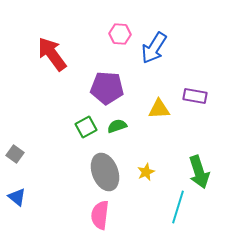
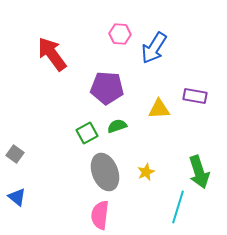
green square: moved 1 px right, 6 px down
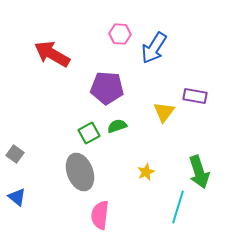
red arrow: rotated 24 degrees counterclockwise
yellow triangle: moved 5 px right, 3 px down; rotated 50 degrees counterclockwise
green square: moved 2 px right
gray ellipse: moved 25 px left
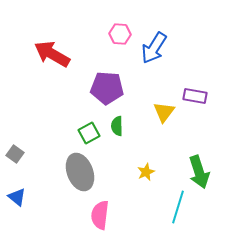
green semicircle: rotated 72 degrees counterclockwise
